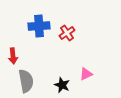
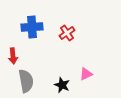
blue cross: moved 7 px left, 1 px down
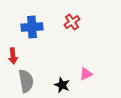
red cross: moved 5 px right, 11 px up
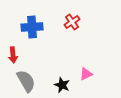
red arrow: moved 1 px up
gray semicircle: rotated 20 degrees counterclockwise
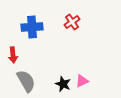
pink triangle: moved 4 px left, 7 px down
black star: moved 1 px right, 1 px up
